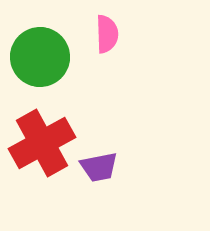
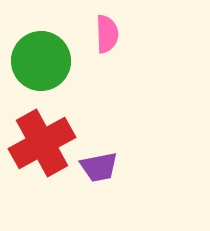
green circle: moved 1 px right, 4 px down
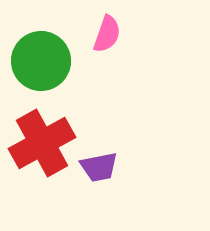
pink semicircle: rotated 21 degrees clockwise
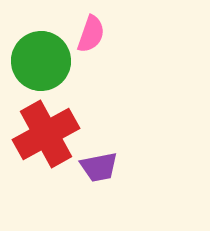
pink semicircle: moved 16 px left
red cross: moved 4 px right, 9 px up
